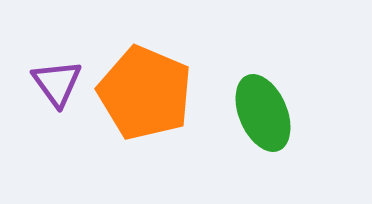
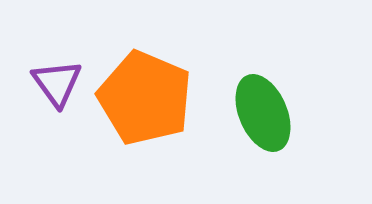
orange pentagon: moved 5 px down
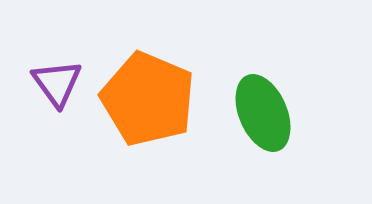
orange pentagon: moved 3 px right, 1 px down
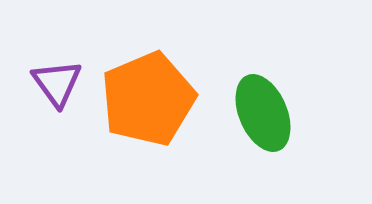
orange pentagon: rotated 26 degrees clockwise
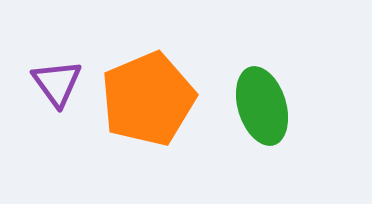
green ellipse: moved 1 px left, 7 px up; rotated 6 degrees clockwise
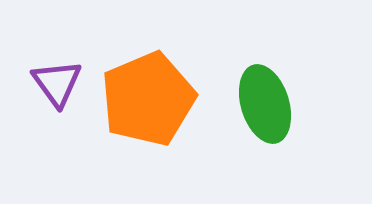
green ellipse: moved 3 px right, 2 px up
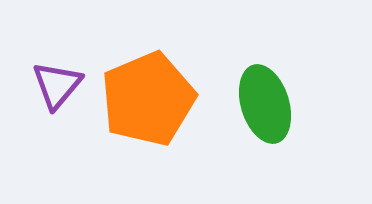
purple triangle: moved 2 px down; rotated 16 degrees clockwise
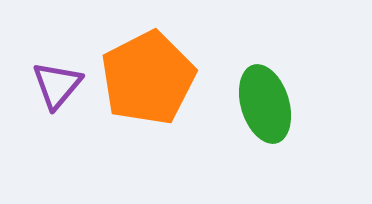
orange pentagon: moved 21 px up; rotated 4 degrees counterclockwise
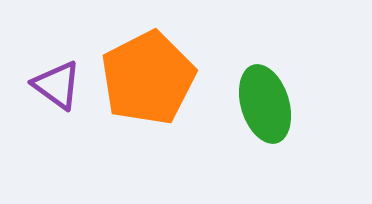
purple triangle: rotated 34 degrees counterclockwise
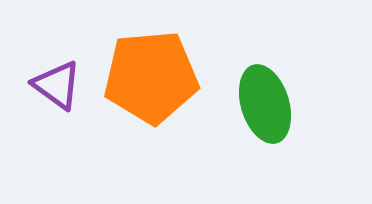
orange pentagon: moved 3 px right, 1 px up; rotated 22 degrees clockwise
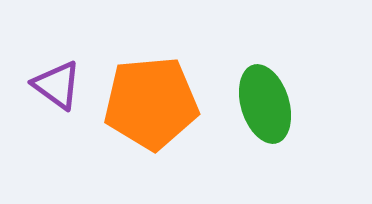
orange pentagon: moved 26 px down
